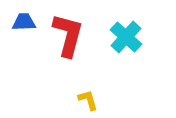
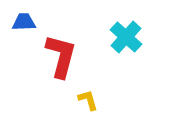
red L-shape: moved 7 px left, 21 px down
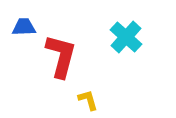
blue trapezoid: moved 5 px down
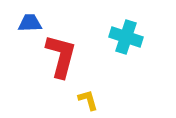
blue trapezoid: moved 6 px right, 4 px up
cyan cross: rotated 24 degrees counterclockwise
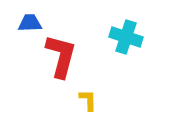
yellow L-shape: rotated 15 degrees clockwise
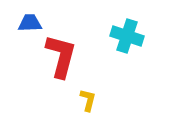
cyan cross: moved 1 px right, 1 px up
yellow L-shape: rotated 15 degrees clockwise
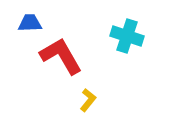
red L-shape: rotated 45 degrees counterclockwise
yellow L-shape: rotated 25 degrees clockwise
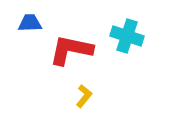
red L-shape: moved 10 px right, 6 px up; rotated 48 degrees counterclockwise
yellow L-shape: moved 4 px left, 4 px up
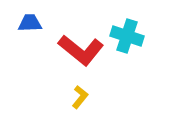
red L-shape: moved 10 px right; rotated 153 degrees counterclockwise
yellow L-shape: moved 4 px left, 1 px down
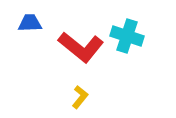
red L-shape: moved 3 px up
